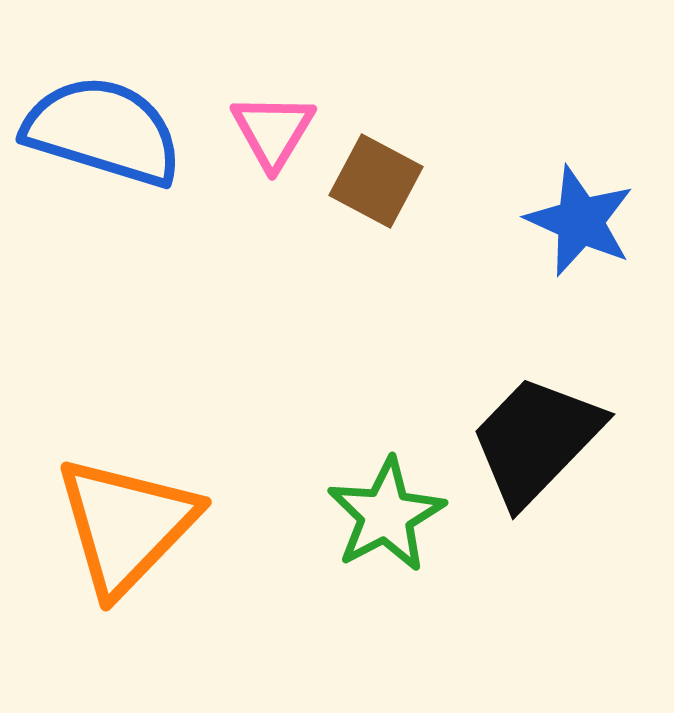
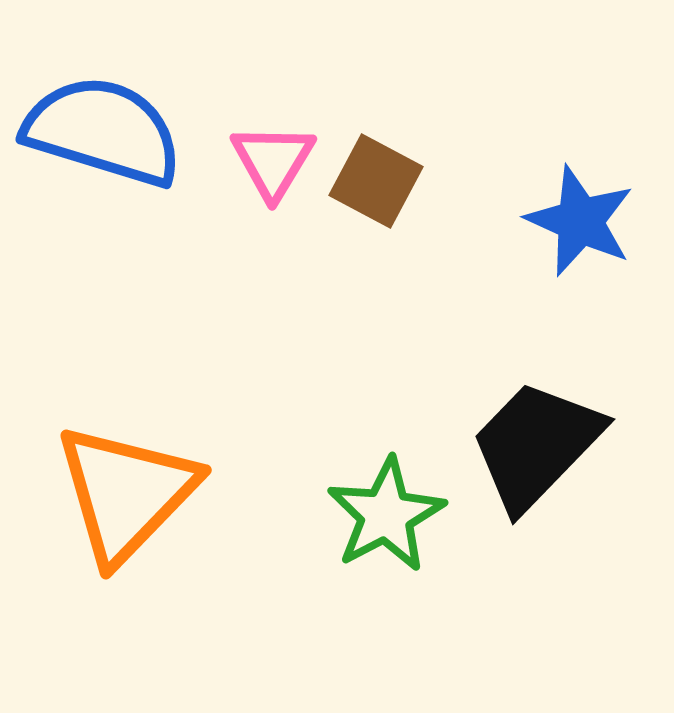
pink triangle: moved 30 px down
black trapezoid: moved 5 px down
orange triangle: moved 32 px up
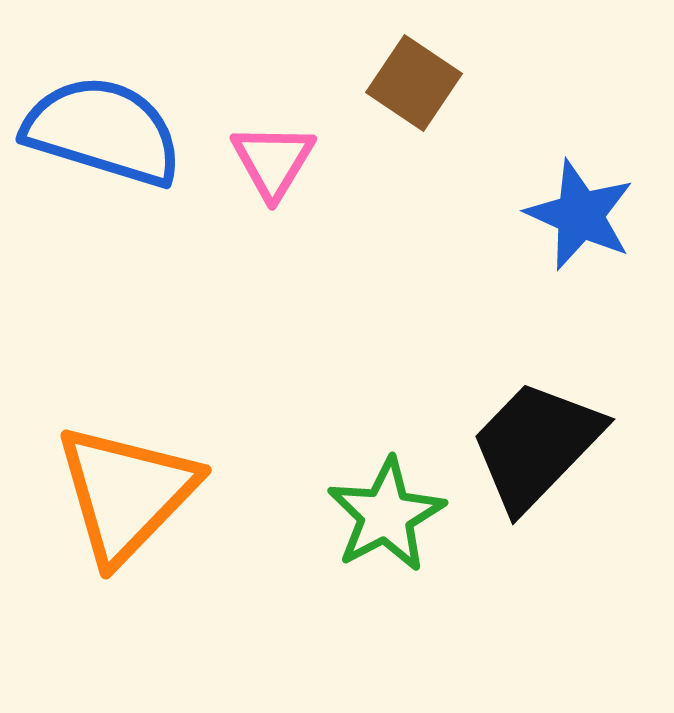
brown square: moved 38 px right, 98 px up; rotated 6 degrees clockwise
blue star: moved 6 px up
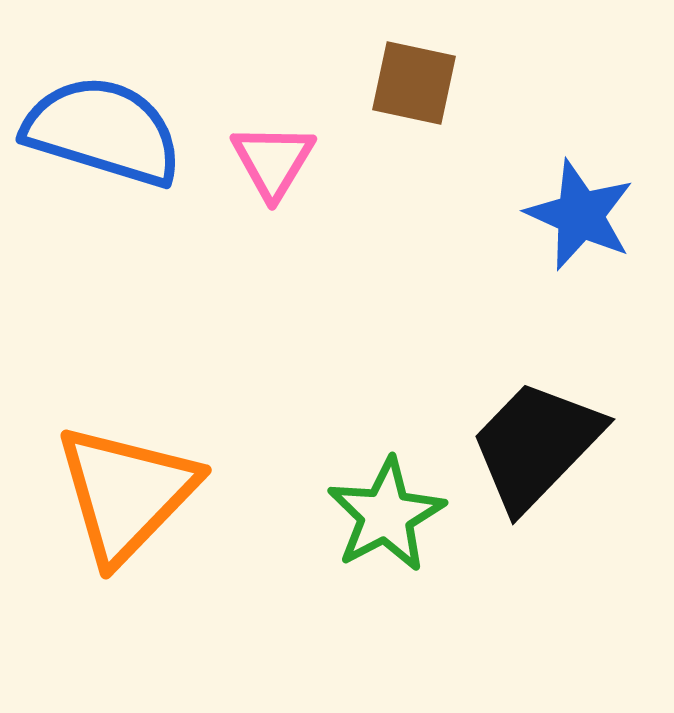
brown square: rotated 22 degrees counterclockwise
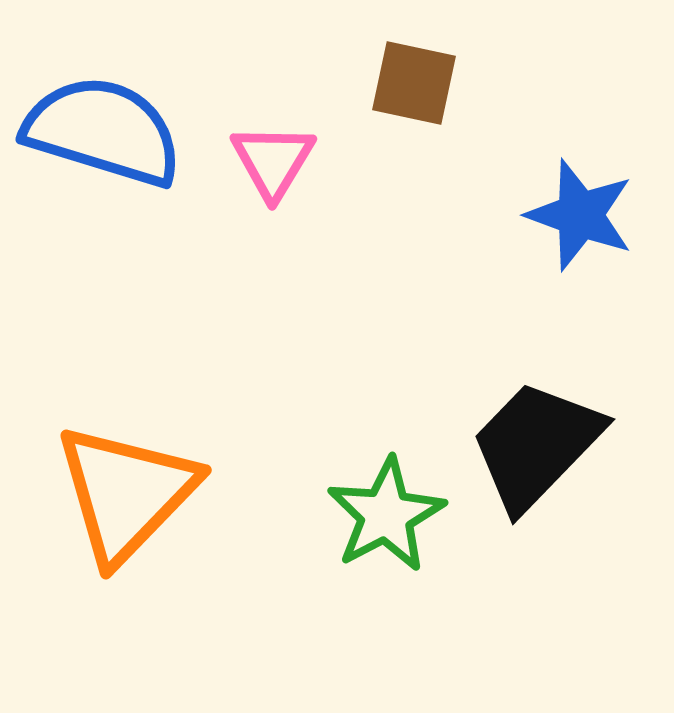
blue star: rotated 4 degrees counterclockwise
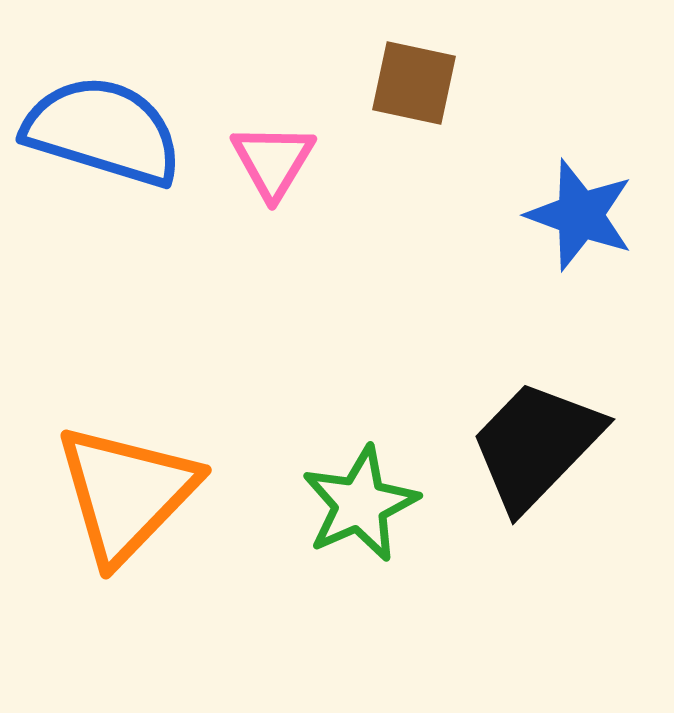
green star: moved 26 px left, 11 px up; rotated 4 degrees clockwise
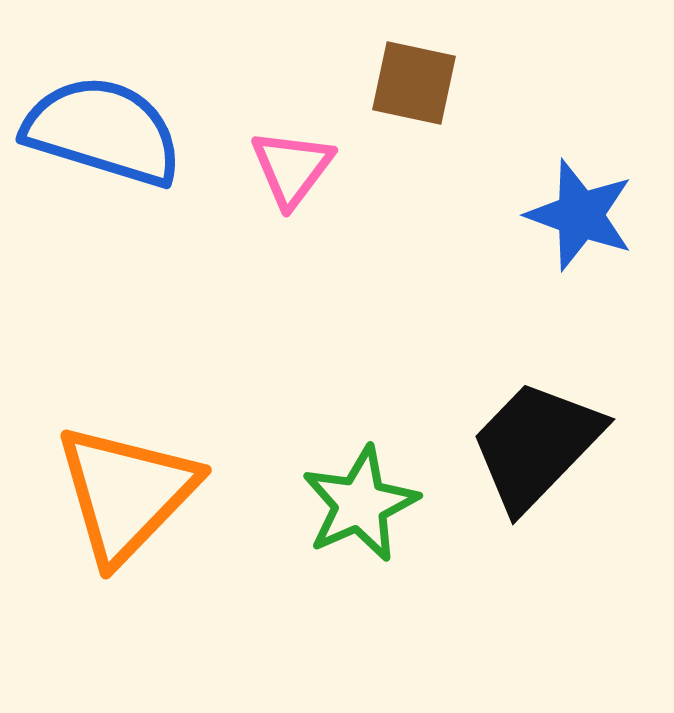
pink triangle: moved 19 px right, 7 px down; rotated 6 degrees clockwise
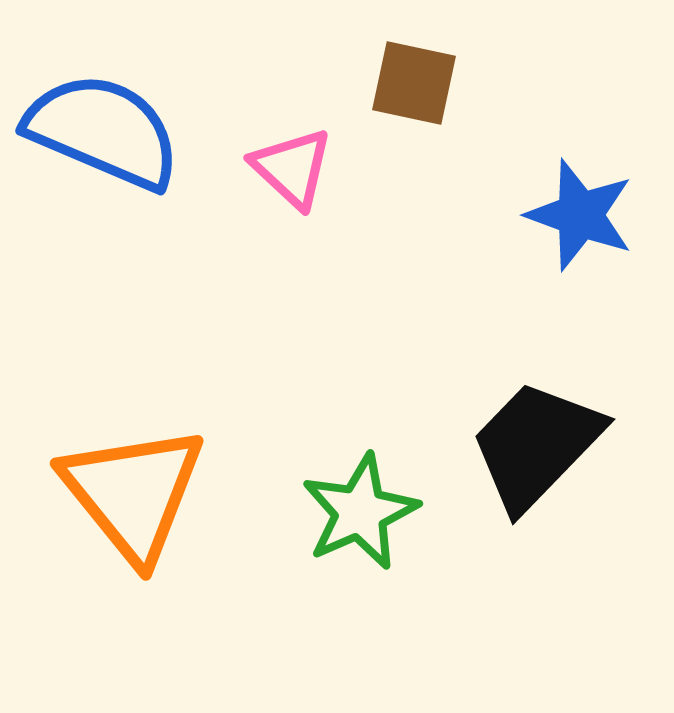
blue semicircle: rotated 6 degrees clockwise
pink triangle: rotated 24 degrees counterclockwise
orange triangle: moved 7 px right; rotated 23 degrees counterclockwise
green star: moved 8 px down
